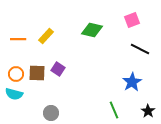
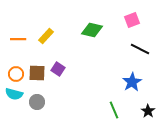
gray circle: moved 14 px left, 11 px up
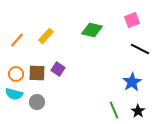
orange line: moved 1 px left, 1 px down; rotated 49 degrees counterclockwise
black star: moved 10 px left
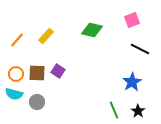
purple square: moved 2 px down
